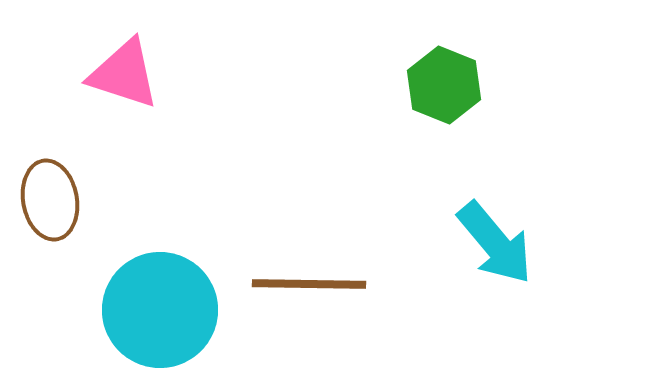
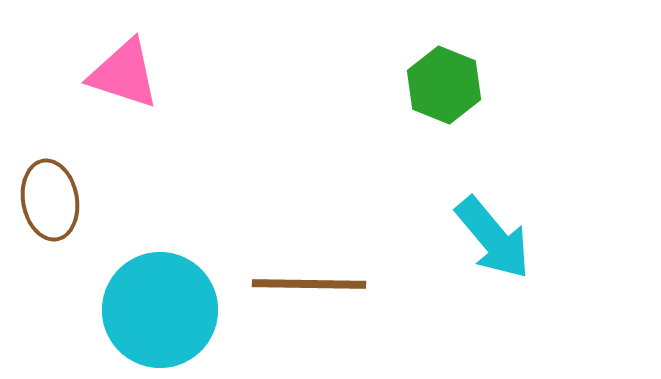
cyan arrow: moved 2 px left, 5 px up
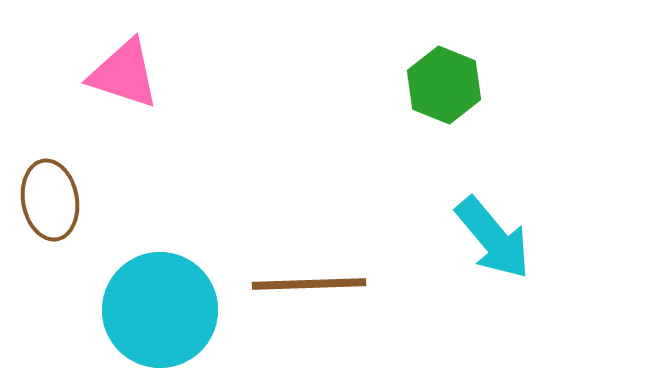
brown line: rotated 3 degrees counterclockwise
